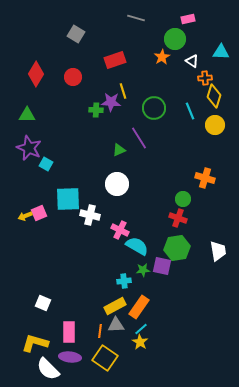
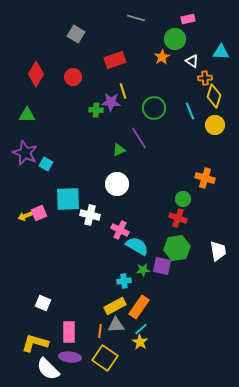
purple star at (29, 148): moved 4 px left, 5 px down
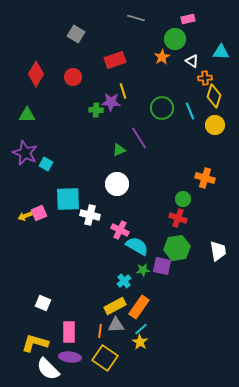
green circle at (154, 108): moved 8 px right
cyan cross at (124, 281): rotated 32 degrees counterclockwise
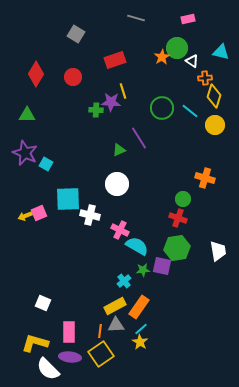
green circle at (175, 39): moved 2 px right, 9 px down
cyan triangle at (221, 52): rotated 12 degrees clockwise
cyan line at (190, 111): rotated 30 degrees counterclockwise
yellow square at (105, 358): moved 4 px left, 4 px up; rotated 20 degrees clockwise
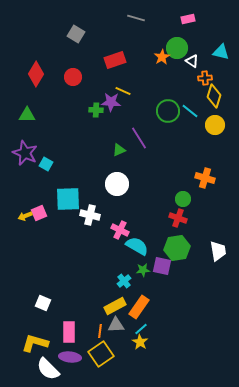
yellow line at (123, 91): rotated 49 degrees counterclockwise
green circle at (162, 108): moved 6 px right, 3 px down
